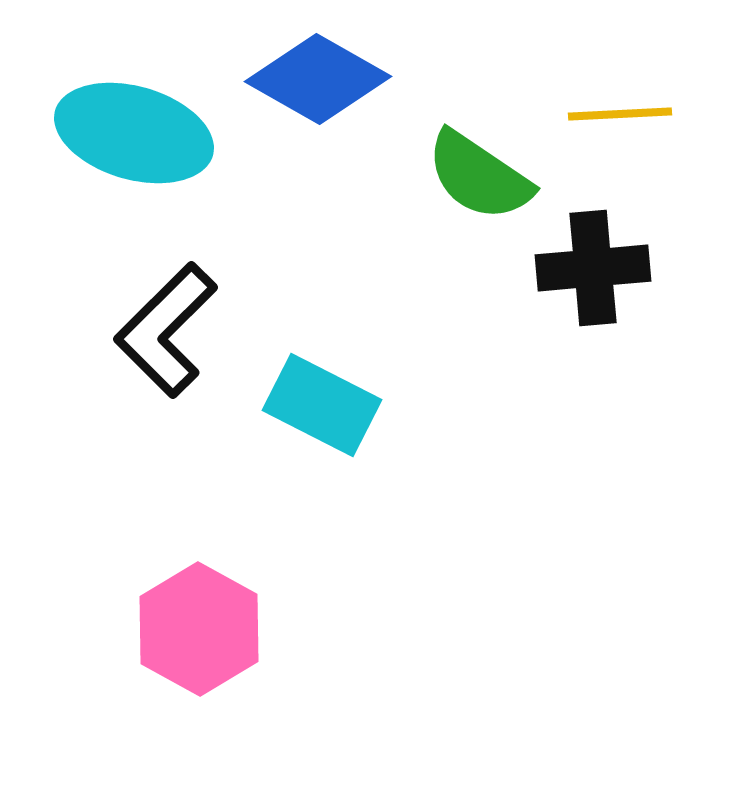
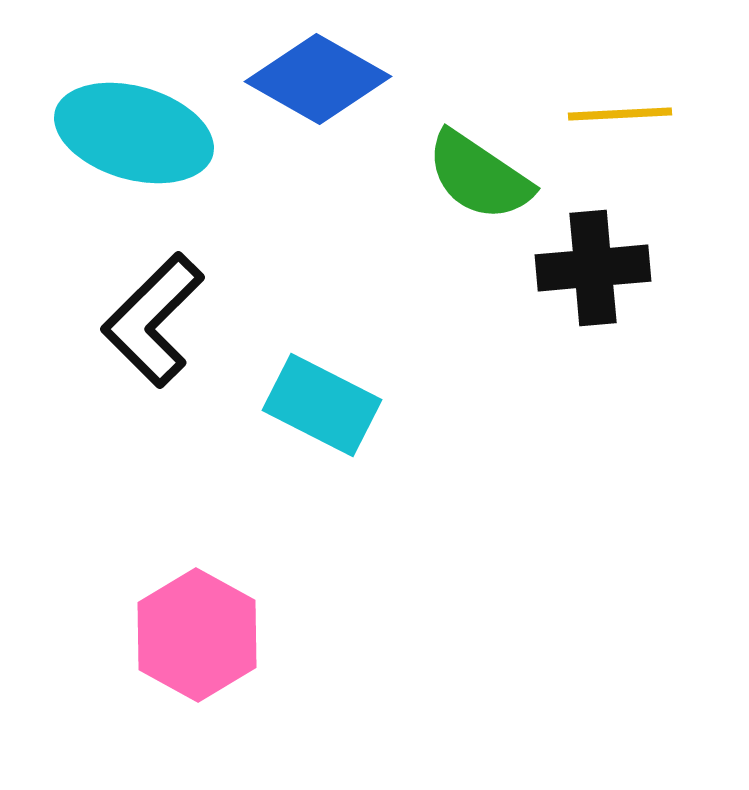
black L-shape: moved 13 px left, 10 px up
pink hexagon: moved 2 px left, 6 px down
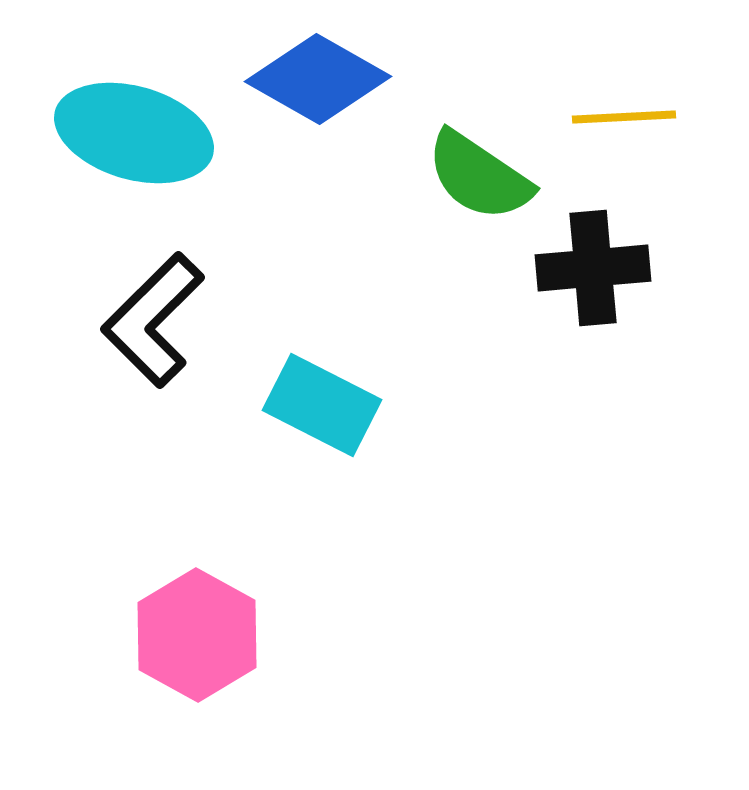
yellow line: moved 4 px right, 3 px down
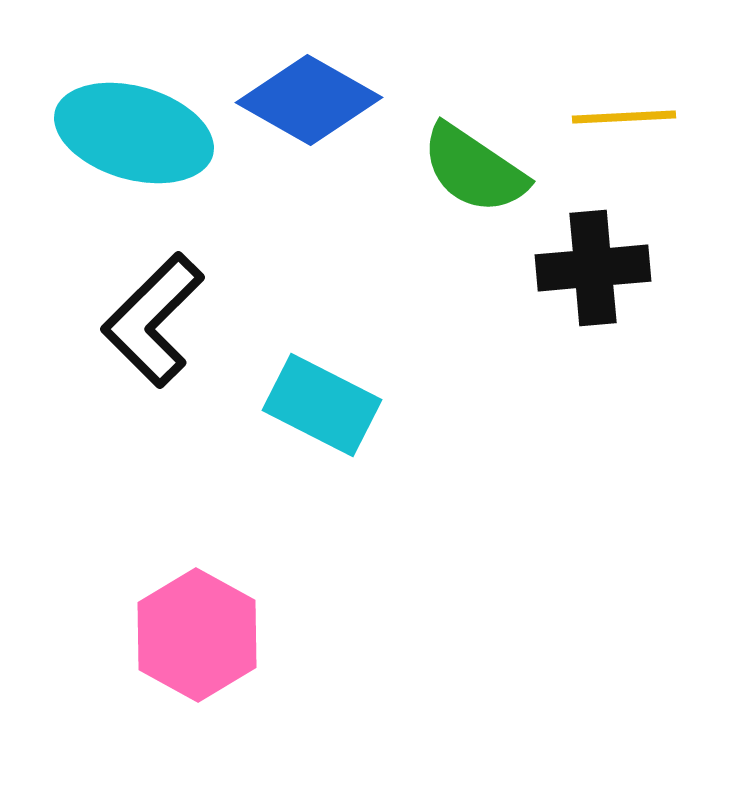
blue diamond: moved 9 px left, 21 px down
green semicircle: moved 5 px left, 7 px up
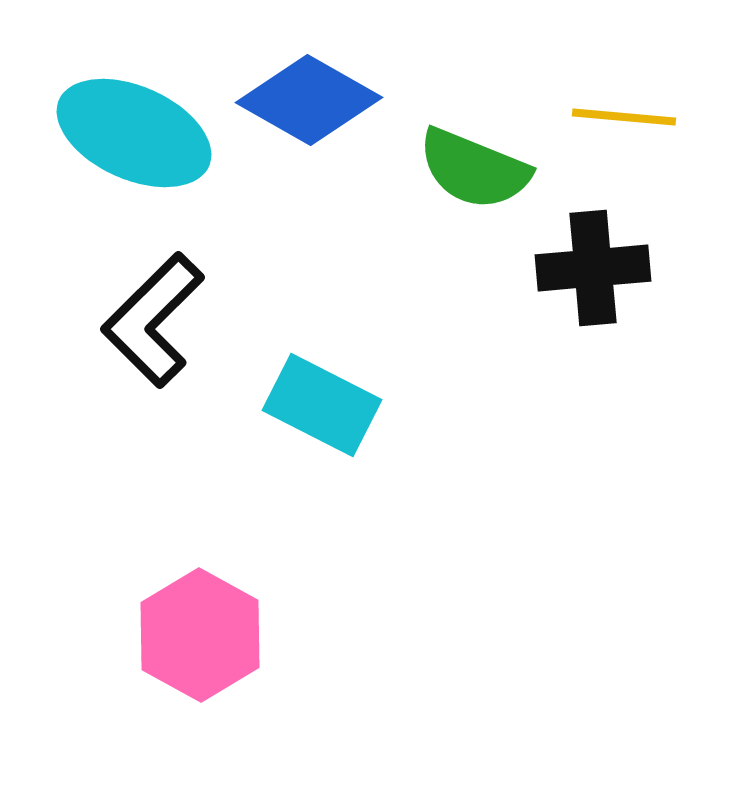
yellow line: rotated 8 degrees clockwise
cyan ellipse: rotated 8 degrees clockwise
green semicircle: rotated 12 degrees counterclockwise
pink hexagon: moved 3 px right
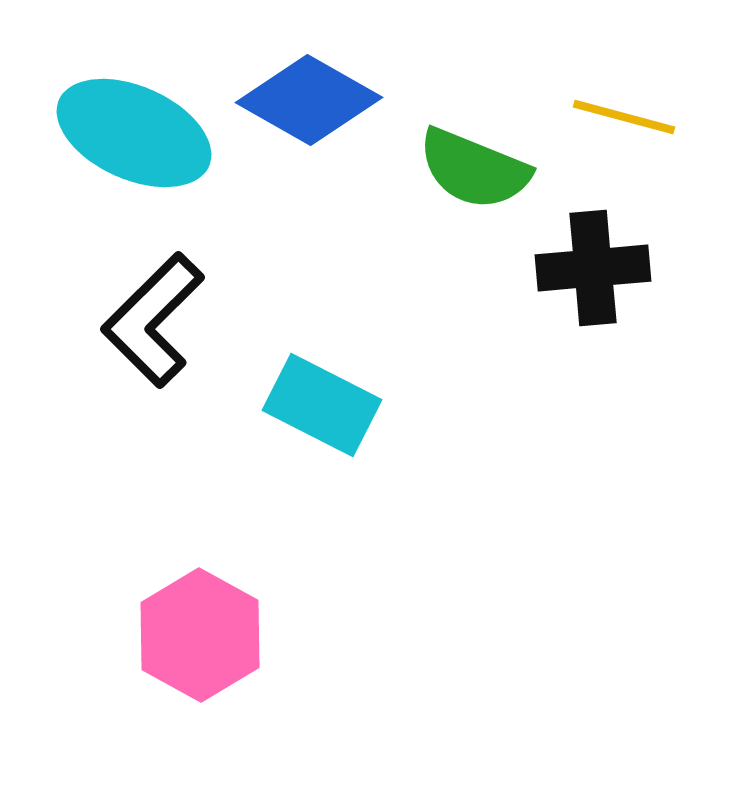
yellow line: rotated 10 degrees clockwise
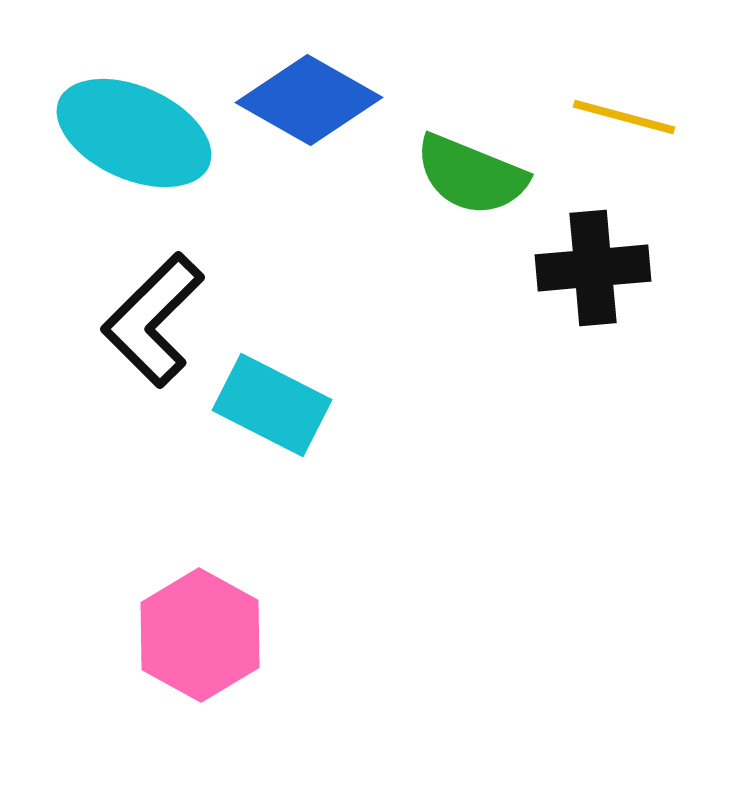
green semicircle: moved 3 px left, 6 px down
cyan rectangle: moved 50 px left
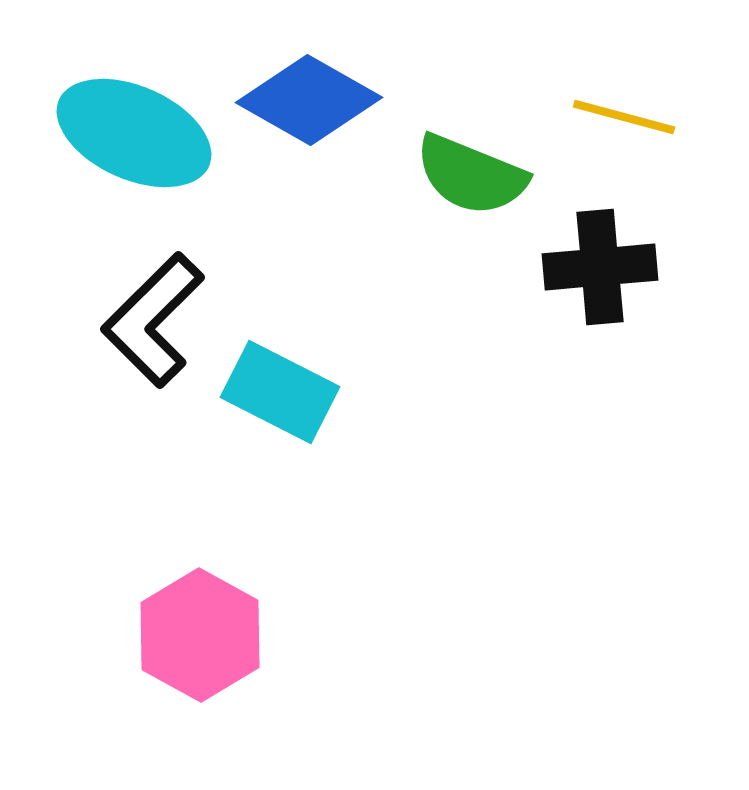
black cross: moved 7 px right, 1 px up
cyan rectangle: moved 8 px right, 13 px up
